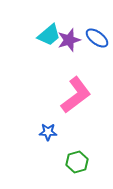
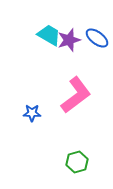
cyan trapezoid: rotated 110 degrees counterclockwise
blue star: moved 16 px left, 19 px up
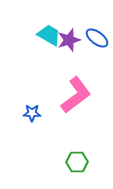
green hexagon: rotated 15 degrees clockwise
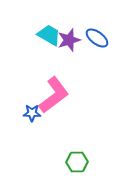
pink L-shape: moved 22 px left
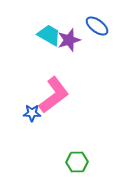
blue ellipse: moved 12 px up
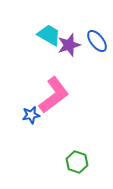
blue ellipse: moved 15 px down; rotated 15 degrees clockwise
purple star: moved 5 px down
blue star: moved 1 px left, 2 px down; rotated 12 degrees counterclockwise
green hexagon: rotated 20 degrees clockwise
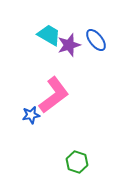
blue ellipse: moved 1 px left, 1 px up
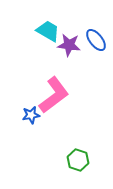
cyan trapezoid: moved 1 px left, 4 px up
purple star: rotated 25 degrees clockwise
green hexagon: moved 1 px right, 2 px up
